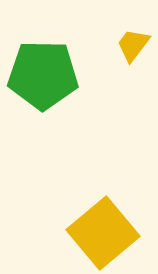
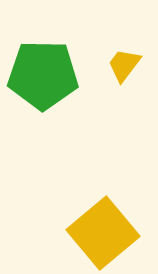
yellow trapezoid: moved 9 px left, 20 px down
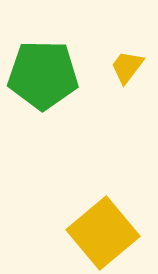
yellow trapezoid: moved 3 px right, 2 px down
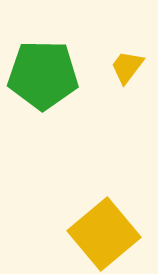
yellow square: moved 1 px right, 1 px down
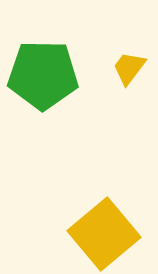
yellow trapezoid: moved 2 px right, 1 px down
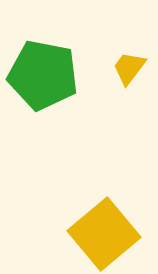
green pentagon: rotated 10 degrees clockwise
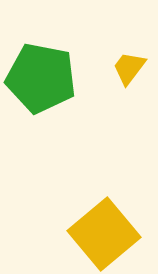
green pentagon: moved 2 px left, 3 px down
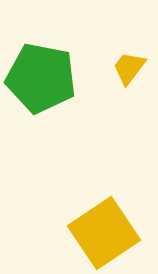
yellow square: moved 1 px up; rotated 6 degrees clockwise
